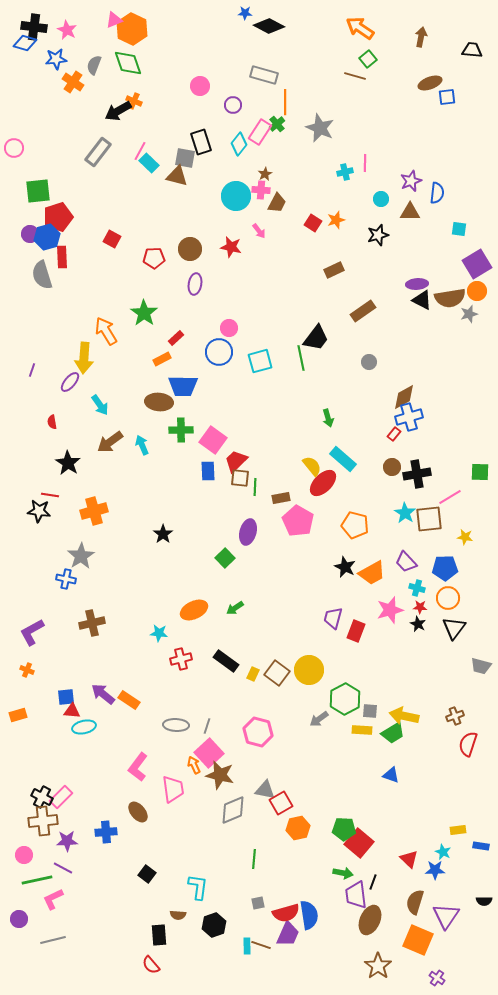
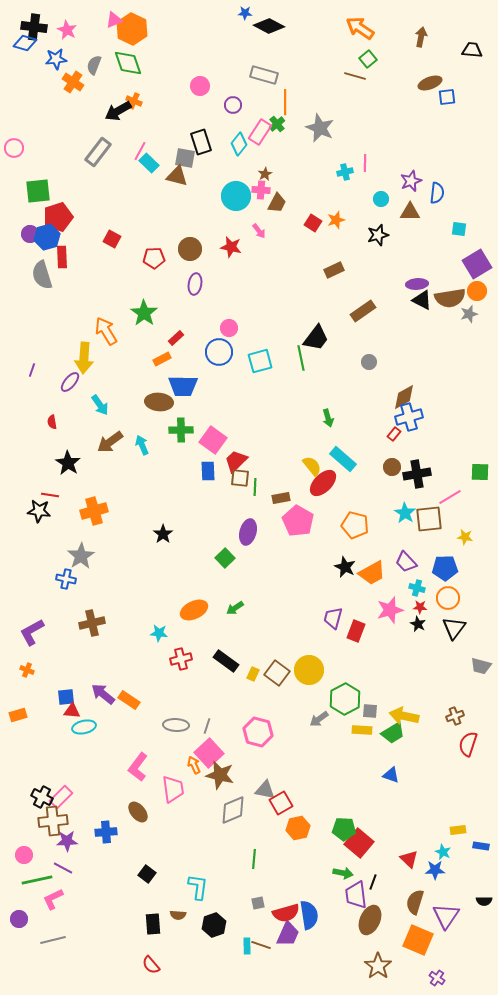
brown cross at (43, 821): moved 10 px right
black rectangle at (159, 935): moved 6 px left, 11 px up
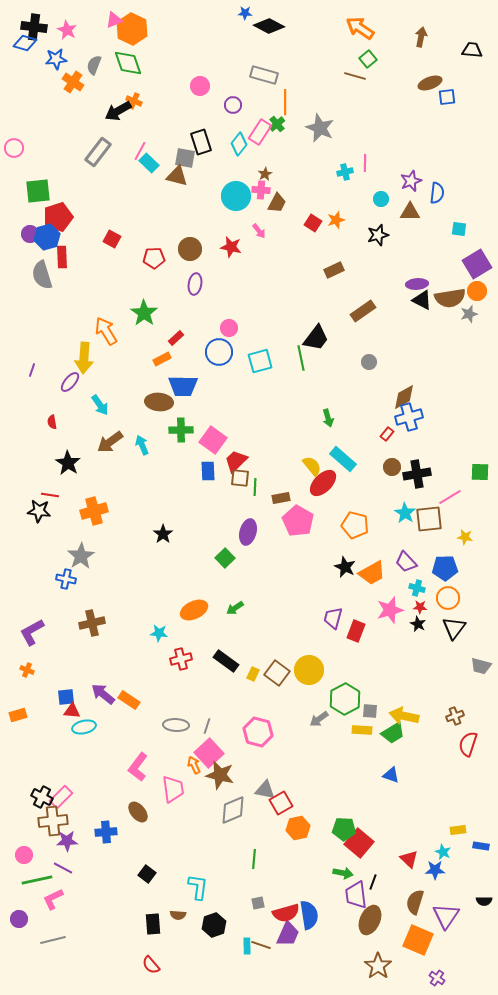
red rectangle at (394, 434): moved 7 px left
